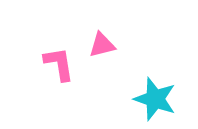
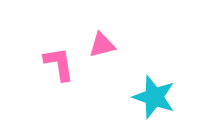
cyan star: moved 1 px left, 2 px up
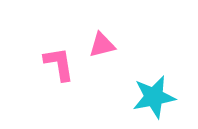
cyan star: rotated 30 degrees counterclockwise
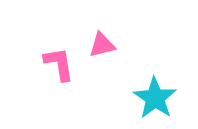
cyan star: moved 1 px right, 1 px down; rotated 27 degrees counterclockwise
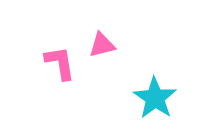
pink L-shape: moved 1 px right, 1 px up
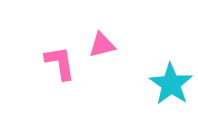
cyan star: moved 16 px right, 14 px up
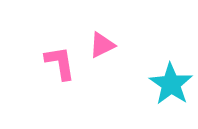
pink triangle: rotated 12 degrees counterclockwise
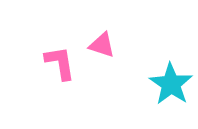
pink triangle: rotated 44 degrees clockwise
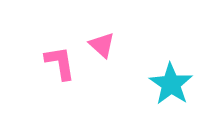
pink triangle: rotated 24 degrees clockwise
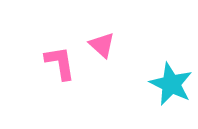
cyan star: rotated 9 degrees counterclockwise
